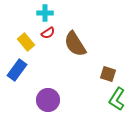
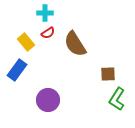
brown square: rotated 21 degrees counterclockwise
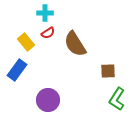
brown square: moved 3 px up
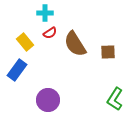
red semicircle: moved 2 px right
yellow rectangle: moved 1 px left
brown square: moved 19 px up
green L-shape: moved 2 px left
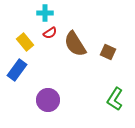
brown square: rotated 28 degrees clockwise
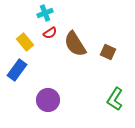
cyan cross: rotated 21 degrees counterclockwise
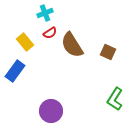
brown semicircle: moved 3 px left, 1 px down
blue rectangle: moved 2 px left, 1 px down
purple circle: moved 3 px right, 11 px down
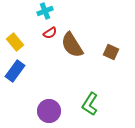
cyan cross: moved 2 px up
yellow rectangle: moved 10 px left
brown square: moved 3 px right
green L-shape: moved 25 px left, 5 px down
purple circle: moved 2 px left
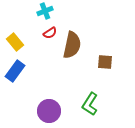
brown semicircle: rotated 136 degrees counterclockwise
brown square: moved 6 px left, 10 px down; rotated 21 degrees counterclockwise
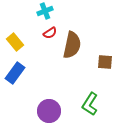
blue rectangle: moved 2 px down
